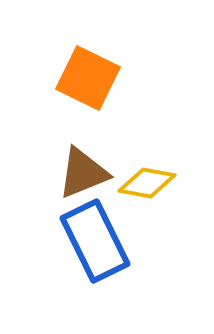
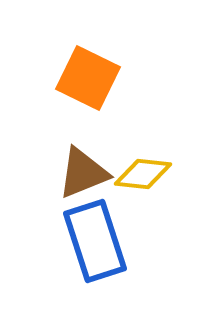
yellow diamond: moved 4 px left, 9 px up; rotated 4 degrees counterclockwise
blue rectangle: rotated 8 degrees clockwise
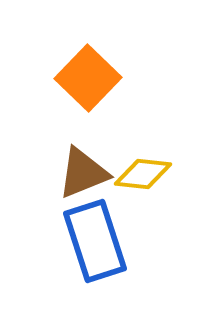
orange square: rotated 18 degrees clockwise
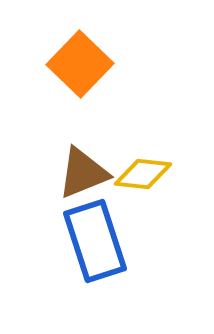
orange square: moved 8 px left, 14 px up
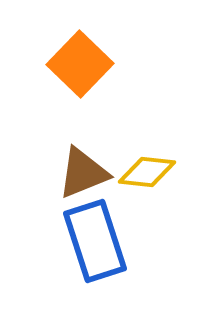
yellow diamond: moved 4 px right, 2 px up
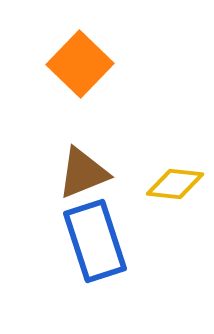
yellow diamond: moved 28 px right, 12 px down
